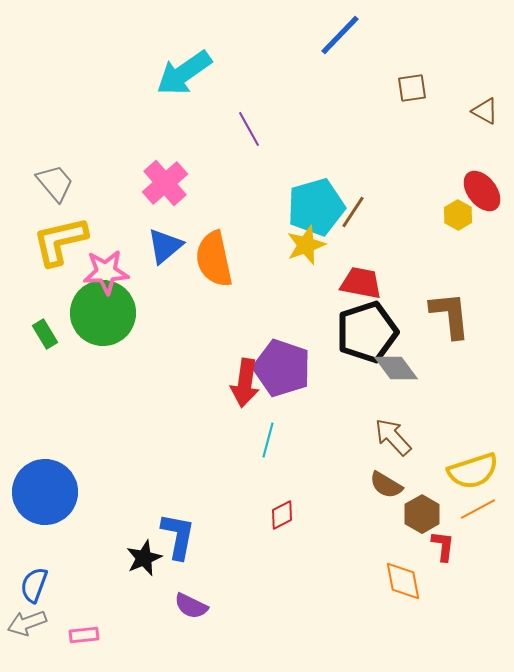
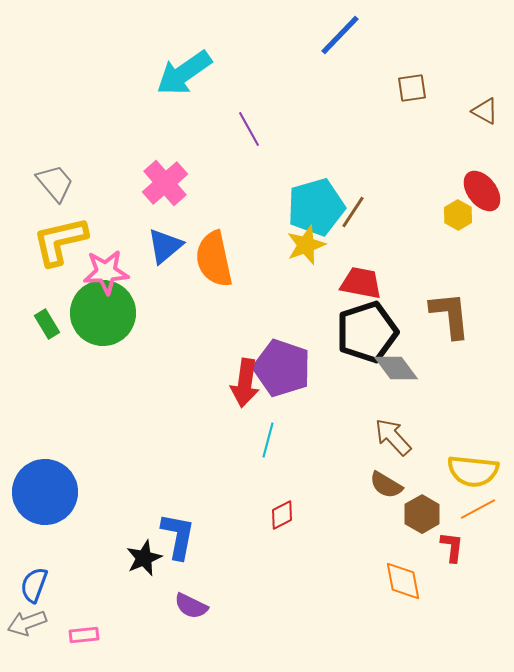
green rectangle: moved 2 px right, 10 px up
yellow semicircle: rotated 24 degrees clockwise
red L-shape: moved 9 px right, 1 px down
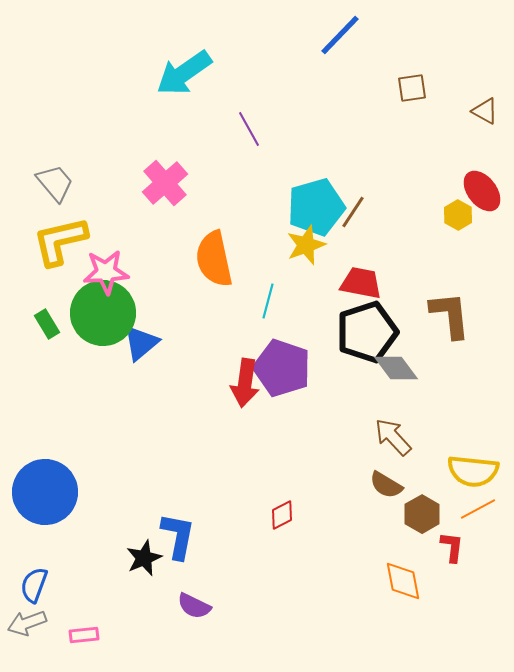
blue triangle: moved 24 px left, 97 px down
cyan line: moved 139 px up
purple semicircle: moved 3 px right
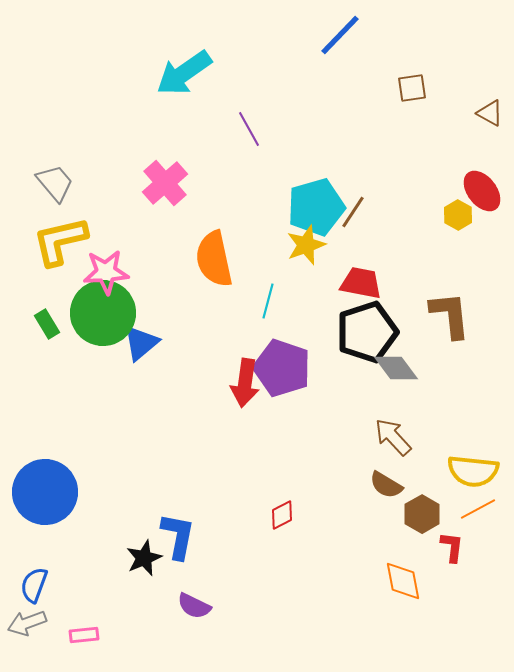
brown triangle: moved 5 px right, 2 px down
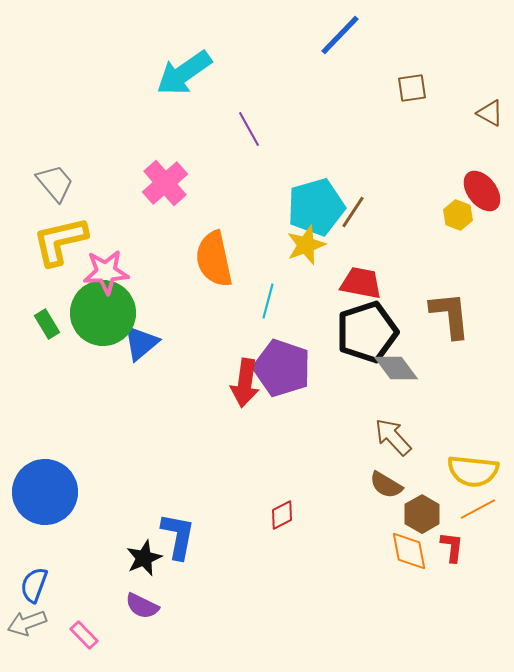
yellow hexagon: rotated 8 degrees counterclockwise
orange diamond: moved 6 px right, 30 px up
purple semicircle: moved 52 px left
pink rectangle: rotated 52 degrees clockwise
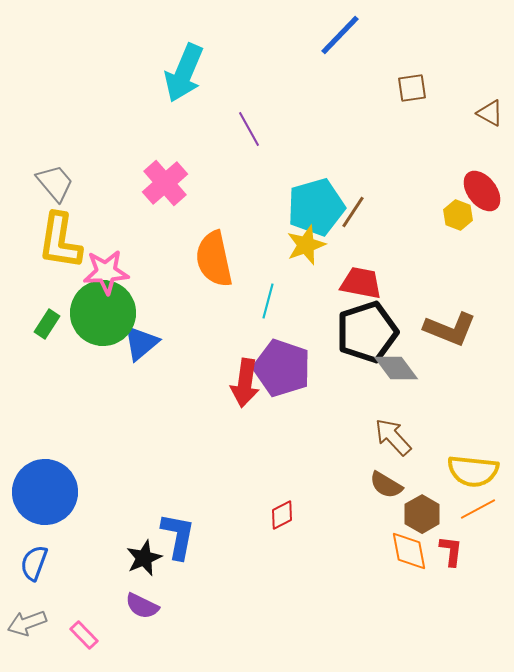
cyan arrow: rotated 32 degrees counterclockwise
yellow L-shape: rotated 68 degrees counterclockwise
brown L-shape: moved 14 px down; rotated 118 degrees clockwise
green rectangle: rotated 64 degrees clockwise
red L-shape: moved 1 px left, 4 px down
blue semicircle: moved 22 px up
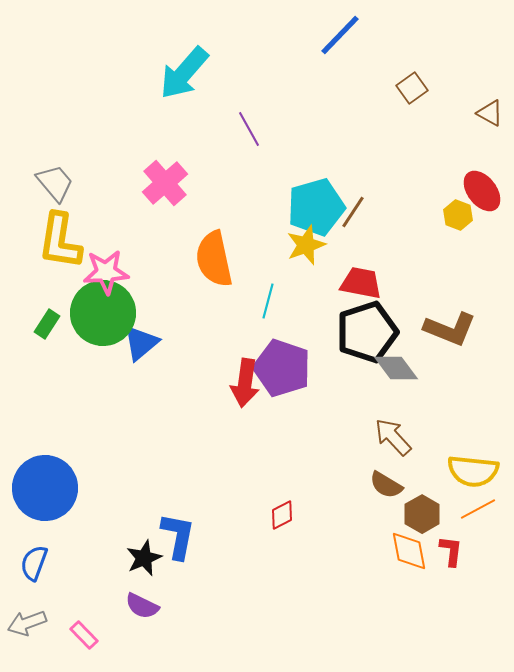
cyan arrow: rotated 18 degrees clockwise
brown square: rotated 28 degrees counterclockwise
blue circle: moved 4 px up
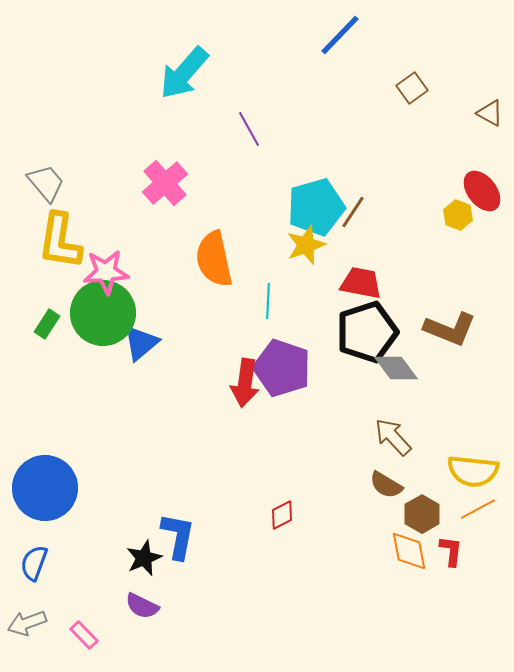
gray trapezoid: moved 9 px left
cyan line: rotated 12 degrees counterclockwise
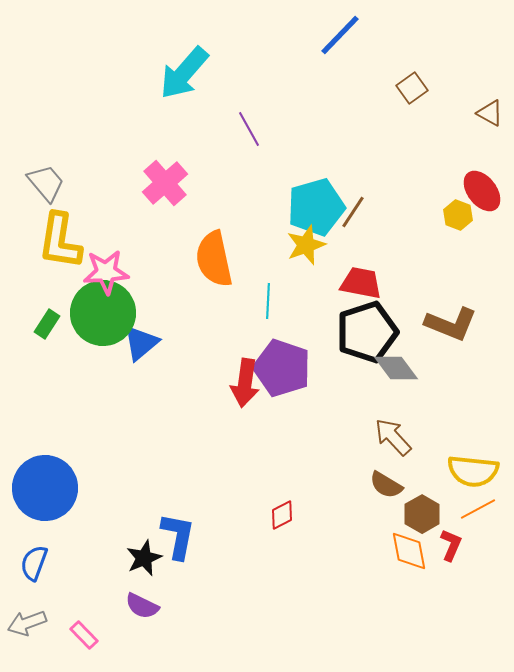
brown L-shape: moved 1 px right, 5 px up
red L-shape: moved 6 px up; rotated 16 degrees clockwise
